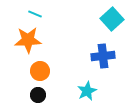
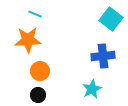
cyan square: moved 1 px left; rotated 10 degrees counterclockwise
cyan star: moved 5 px right, 2 px up
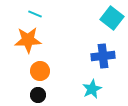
cyan square: moved 1 px right, 1 px up
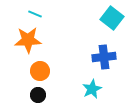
blue cross: moved 1 px right, 1 px down
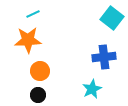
cyan line: moved 2 px left; rotated 48 degrees counterclockwise
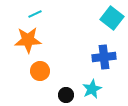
cyan line: moved 2 px right
black circle: moved 28 px right
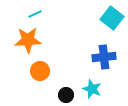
cyan star: rotated 24 degrees counterclockwise
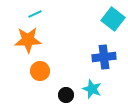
cyan square: moved 1 px right, 1 px down
